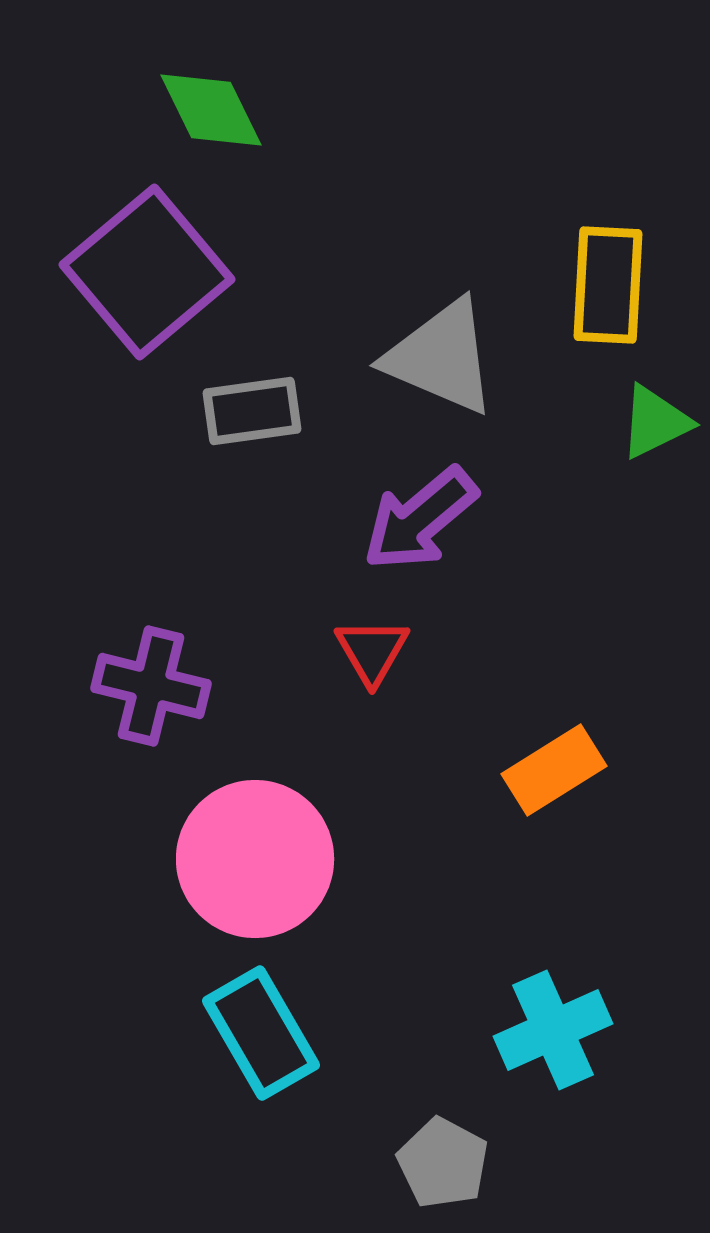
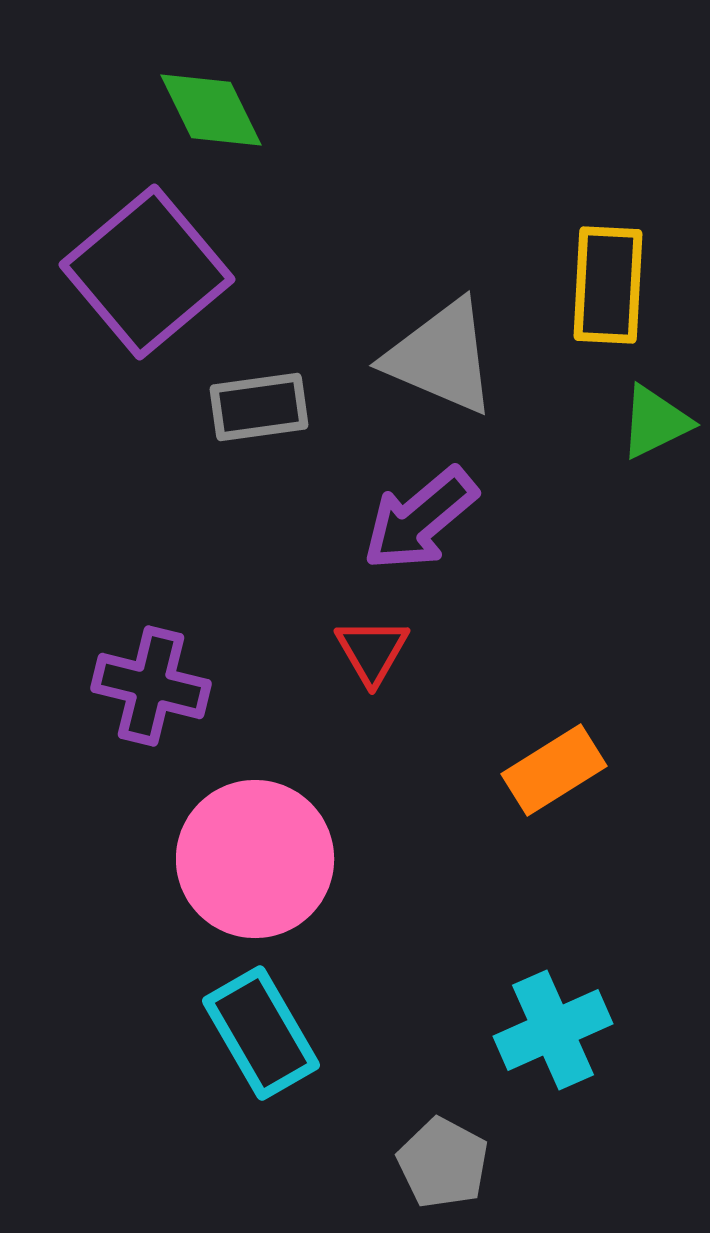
gray rectangle: moved 7 px right, 4 px up
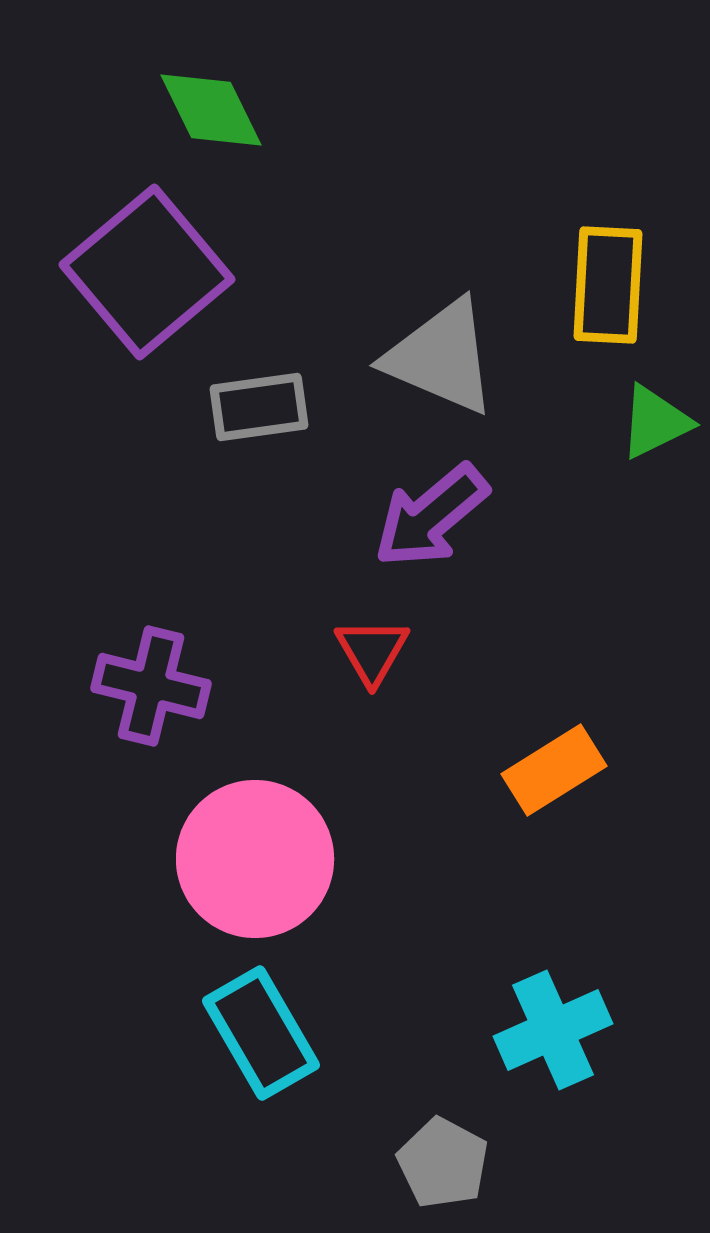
purple arrow: moved 11 px right, 3 px up
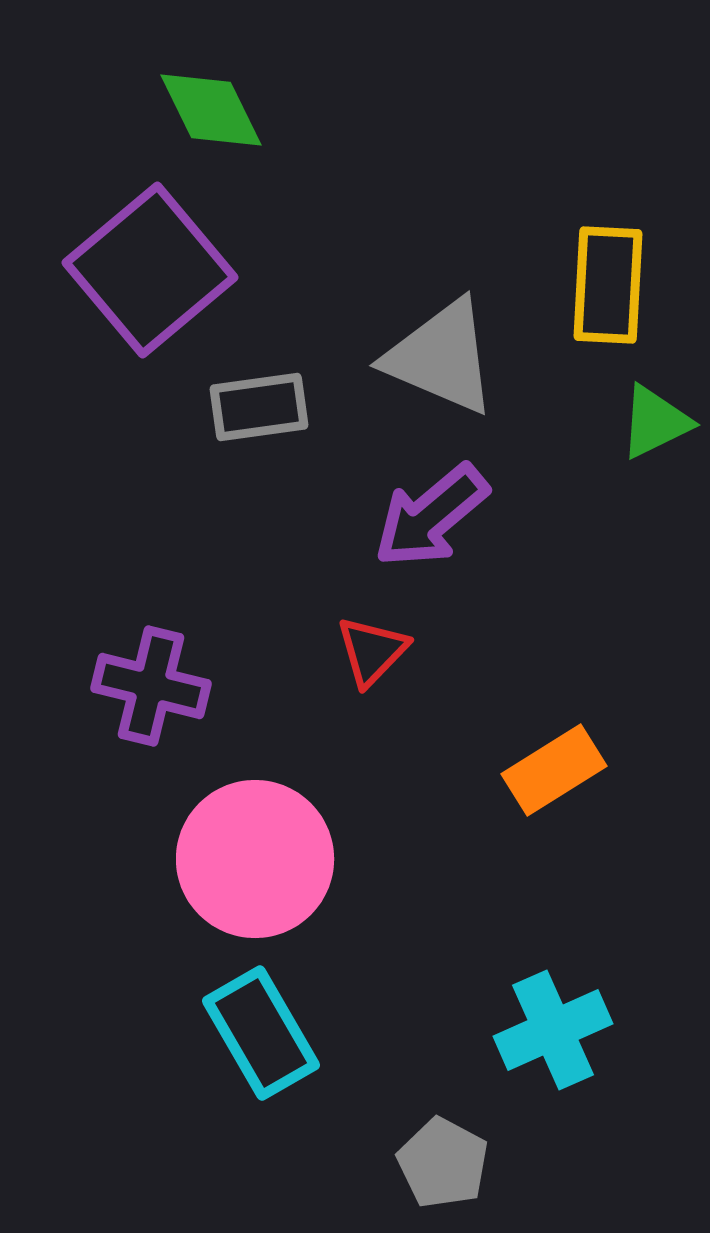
purple square: moved 3 px right, 2 px up
red triangle: rotated 14 degrees clockwise
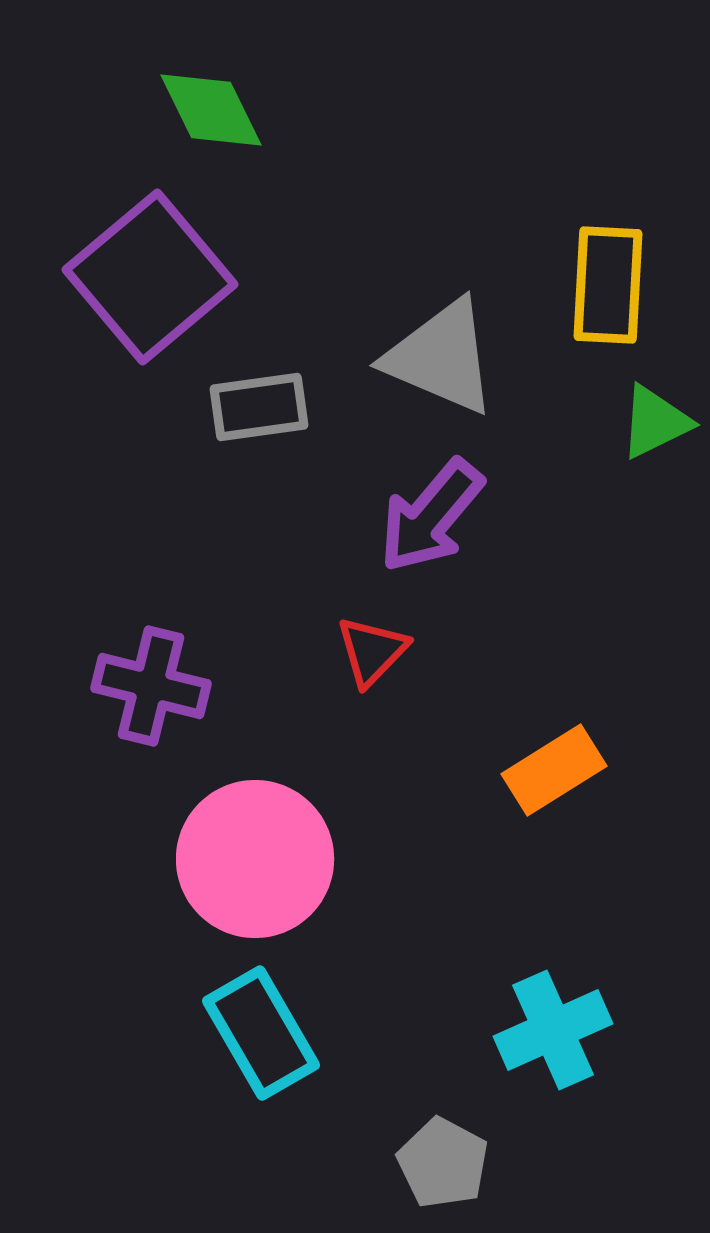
purple square: moved 7 px down
purple arrow: rotated 10 degrees counterclockwise
